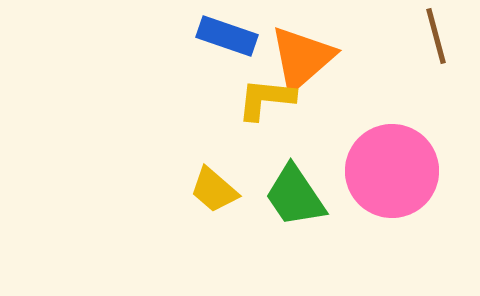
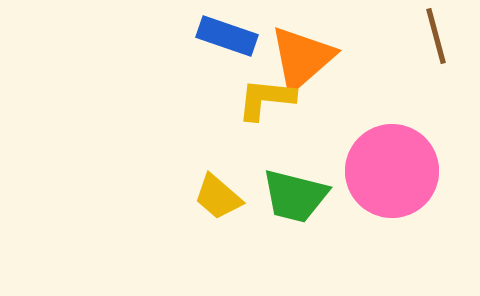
yellow trapezoid: moved 4 px right, 7 px down
green trapezoid: rotated 42 degrees counterclockwise
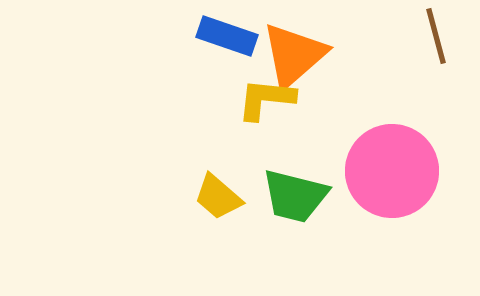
orange triangle: moved 8 px left, 3 px up
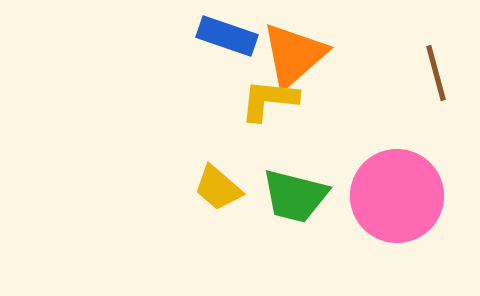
brown line: moved 37 px down
yellow L-shape: moved 3 px right, 1 px down
pink circle: moved 5 px right, 25 px down
yellow trapezoid: moved 9 px up
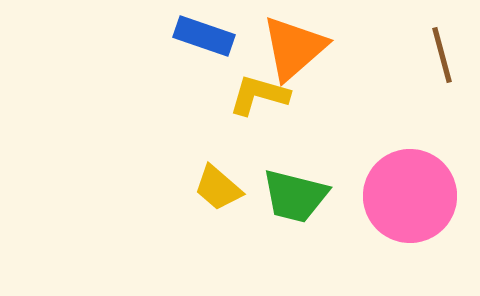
blue rectangle: moved 23 px left
orange triangle: moved 7 px up
brown line: moved 6 px right, 18 px up
yellow L-shape: moved 10 px left, 5 px up; rotated 10 degrees clockwise
pink circle: moved 13 px right
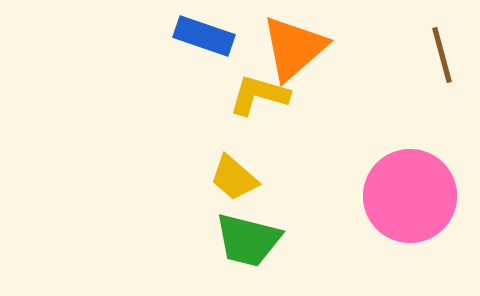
yellow trapezoid: moved 16 px right, 10 px up
green trapezoid: moved 47 px left, 44 px down
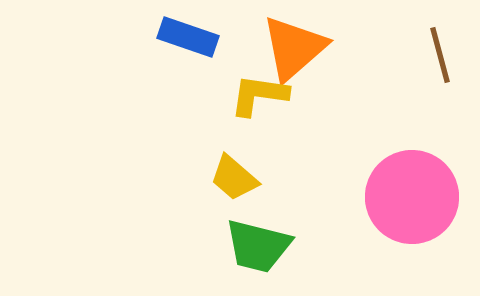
blue rectangle: moved 16 px left, 1 px down
brown line: moved 2 px left
yellow L-shape: rotated 8 degrees counterclockwise
pink circle: moved 2 px right, 1 px down
green trapezoid: moved 10 px right, 6 px down
